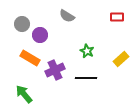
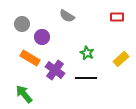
purple circle: moved 2 px right, 2 px down
green star: moved 2 px down
purple cross: rotated 30 degrees counterclockwise
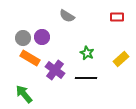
gray circle: moved 1 px right, 14 px down
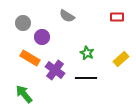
gray circle: moved 15 px up
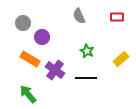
gray semicircle: moved 12 px right; rotated 35 degrees clockwise
green star: moved 2 px up
orange rectangle: moved 1 px down
green arrow: moved 4 px right
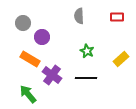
gray semicircle: rotated 21 degrees clockwise
purple cross: moved 3 px left, 5 px down
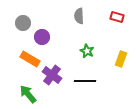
red rectangle: rotated 16 degrees clockwise
yellow rectangle: rotated 28 degrees counterclockwise
black line: moved 1 px left, 3 px down
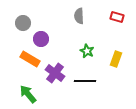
purple circle: moved 1 px left, 2 px down
yellow rectangle: moved 5 px left
purple cross: moved 3 px right, 2 px up
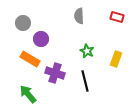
purple cross: rotated 18 degrees counterclockwise
black line: rotated 75 degrees clockwise
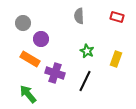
black line: rotated 40 degrees clockwise
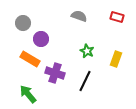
gray semicircle: rotated 112 degrees clockwise
